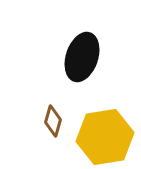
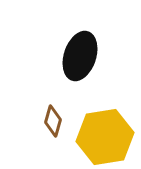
black ellipse: moved 2 px left, 1 px up
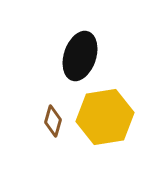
yellow hexagon: moved 20 px up
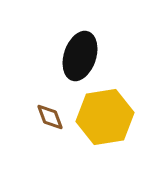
brown diamond: moved 3 px left, 4 px up; rotated 36 degrees counterclockwise
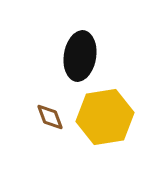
black ellipse: rotated 9 degrees counterclockwise
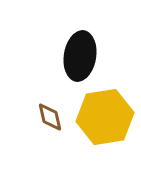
brown diamond: rotated 8 degrees clockwise
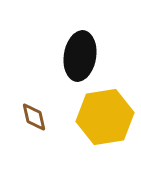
brown diamond: moved 16 px left
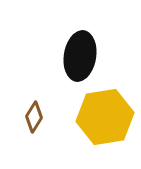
brown diamond: rotated 44 degrees clockwise
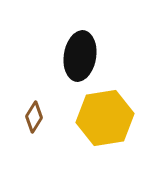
yellow hexagon: moved 1 px down
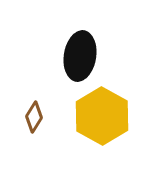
yellow hexagon: moved 3 px left, 2 px up; rotated 22 degrees counterclockwise
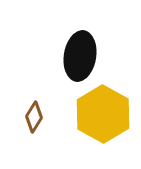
yellow hexagon: moved 1 px right, 2 px up
